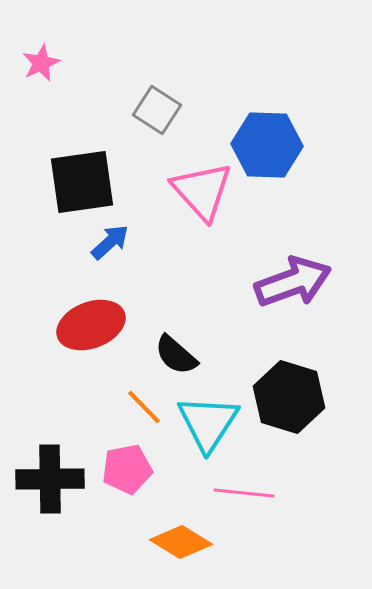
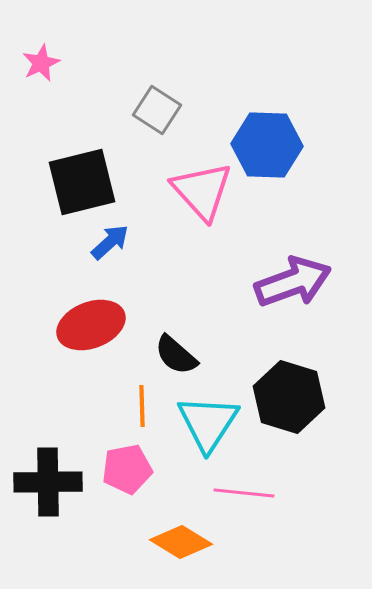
black square: rotated 6 degrees counterclockwise
orange line: moved 2 px left, 1 px up; rotated 42 degrees clockwise
black cross: moved 2 px left, 3 px down
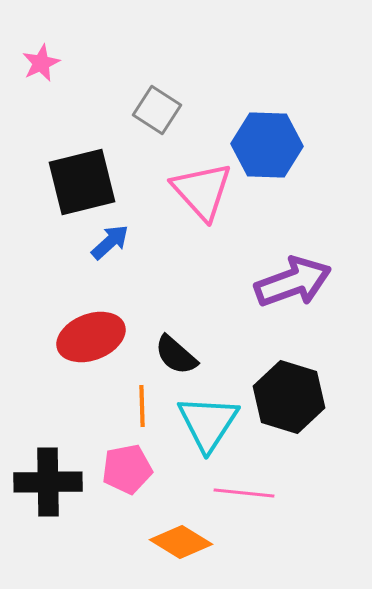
red ellipse: moved 12 px down
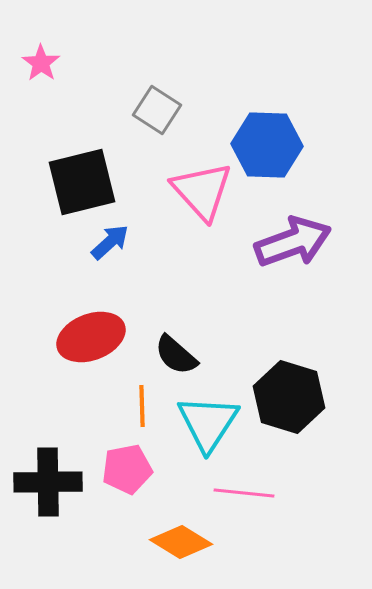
pink star: rotated 12 degrees counterclockwise
purple arrow: moved 40 px up
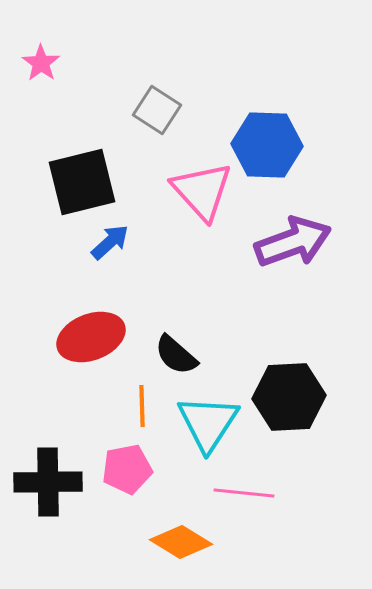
black hexagon: rotated 20 degrees counterclockwise
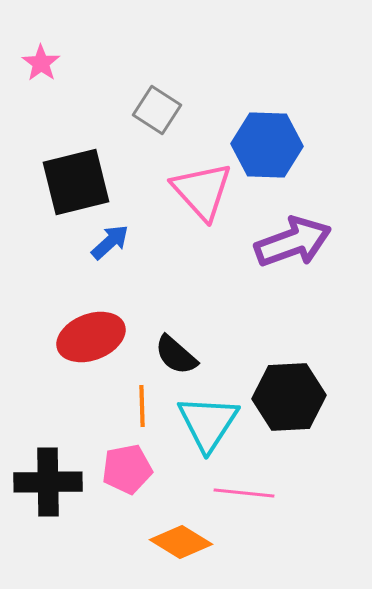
black square: moved 6 px left
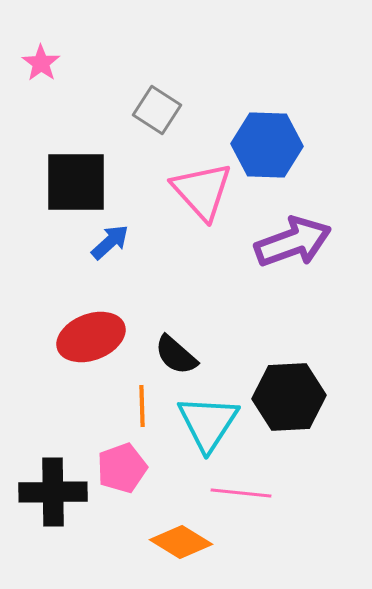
black square: rotated 14 degrees clockwise
pink pentagon: moved 5 px left, 1 px up; rotated 9 degrees counterclockwise
black cross: moved 5 px right, 10 px down
pink line: moved 3 px left
